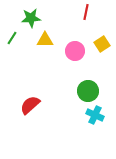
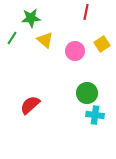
yellow triangle: rotated 42 degrees clockwise
green circle: moved 1 px left, 2 px down
cyan cross: rotated 18 degrees counterclockwise
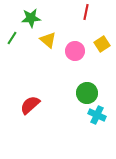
yellow triangle: moved 3 px right
cyan cross: moved 2 px right; rotated 18 degrees clockwise
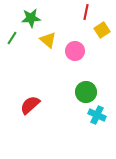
yellow square: moved 14 px up
green circle: moved 1 px left, 1 px up
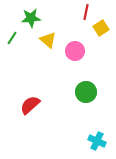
yellow square: moved 1 px left, 2 px up
cyan cross: moved 26 px down
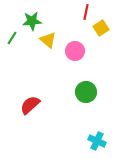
green star: moved 1 px right, 3 px down
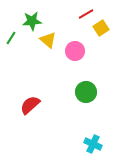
red line: moved 2 px down; rotated 49 degrees clockwise
green line: moved 1 px left
cyan cross: moved 4 px left, 3 px down
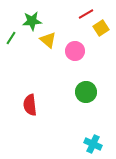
red semicircle: rotated 55 degrees counterclockwise
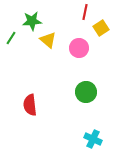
red line: moved 1 px left, 2 px up; rotated 49 degrees counterclockwise
pink circle: moved 4 px right, 3 px up
cyan cross: moved 5 px up
